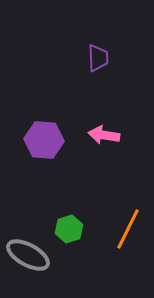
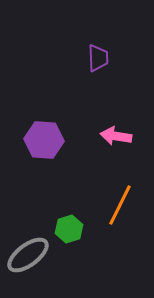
pink arrow: moved 12 px right, 1 px down
orange line: moved 8 px left, 24 px up
gray ellipse: rotated 66 degrees counterclockwise
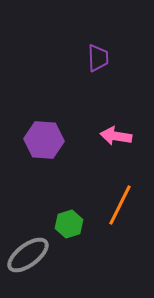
green hexagon: moved 5 px up
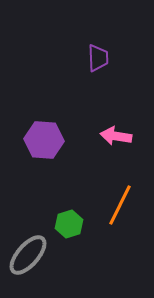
gray ellipse: rotated 12 degrees counterclockwise
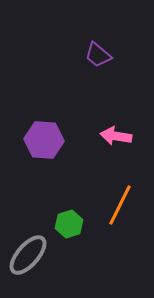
purple trapezoid: moved 3 px up; rotated 132 degrees clockwise
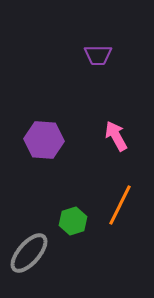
purple trapezoid: rotated 40 degrees counterclockwise
pink arrow: rotated 52 degrees clockwise
green hexagon: moved 4 px right, 3 px up
gray ellipse: moved 1 px right, 2 px up
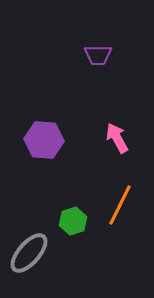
pink arrow: moved 1 px right, 2 px down
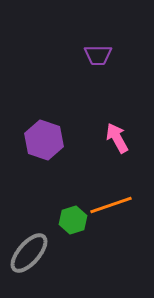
purple hexagon: rotated 15 degrees clockwise
orange line: moved 9 px left; rotated 45 degrees clockwise
green hexagon: moved 1 px up
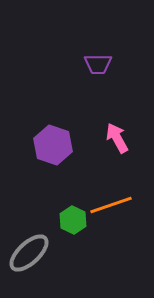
purple trapezoid: moved 9 px down
purple hexagon: moved 9 px right, 5 px down
green hexagon: rotated 16 degrees counterclockwise
gray ellipse: rotated 6 degrees clockwise
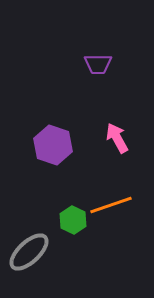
gray ellipse: moved 1 px up
